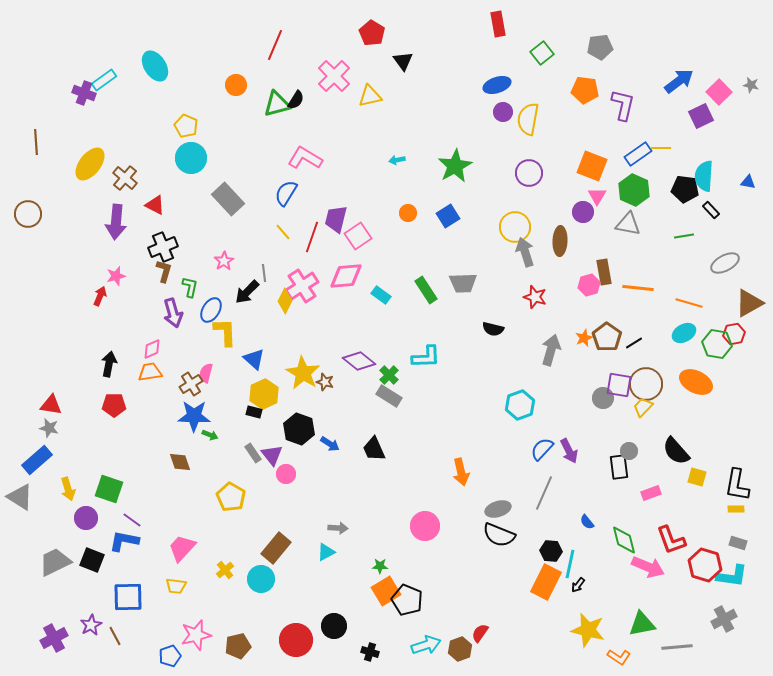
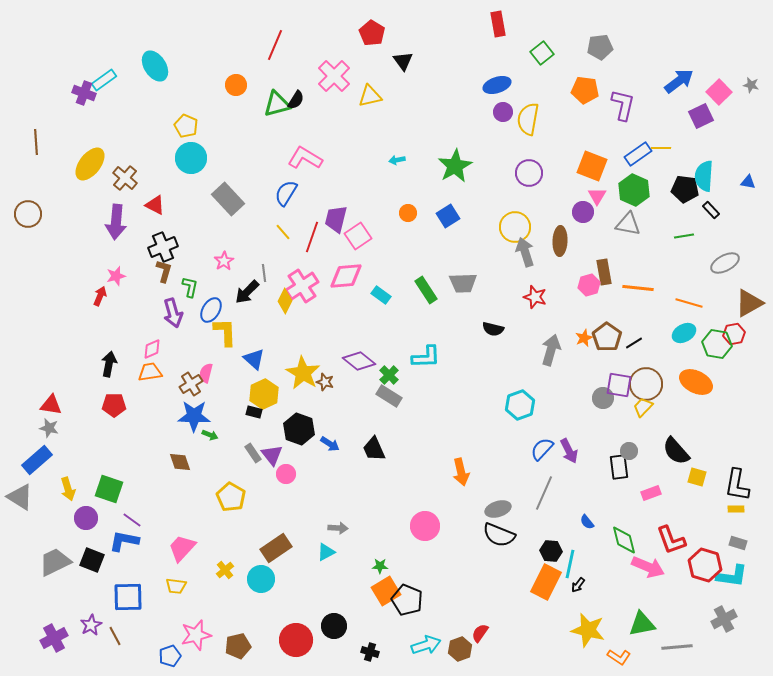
brown rectangle at (276, 548): rotated 16 degrees clockwise
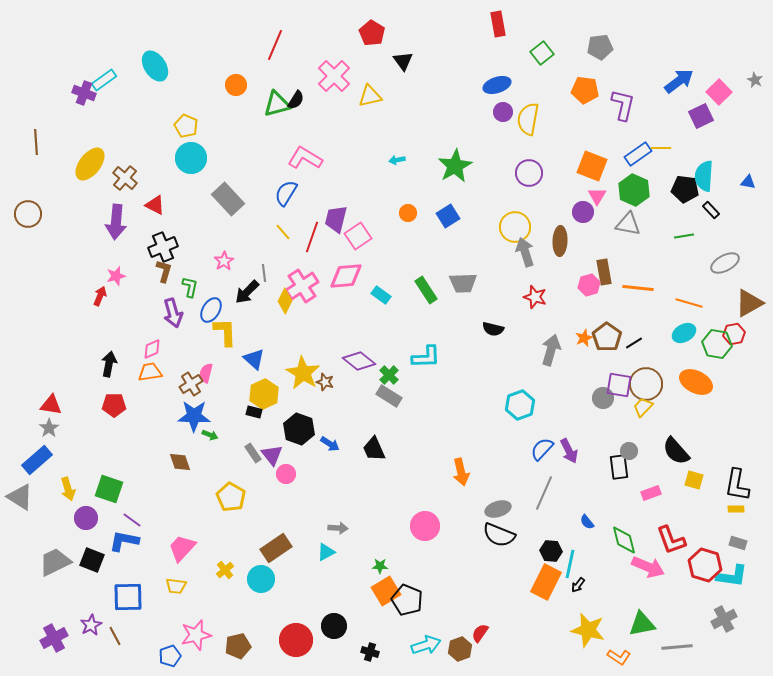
gray star at (751, 85): moved 4 px right, 5 px up; rotated 14 degrees clockwise
gray star at (49, 428): rotated 24 degrees clockwise
yellow square at (697, 477): moved 3 px left, 3 px down
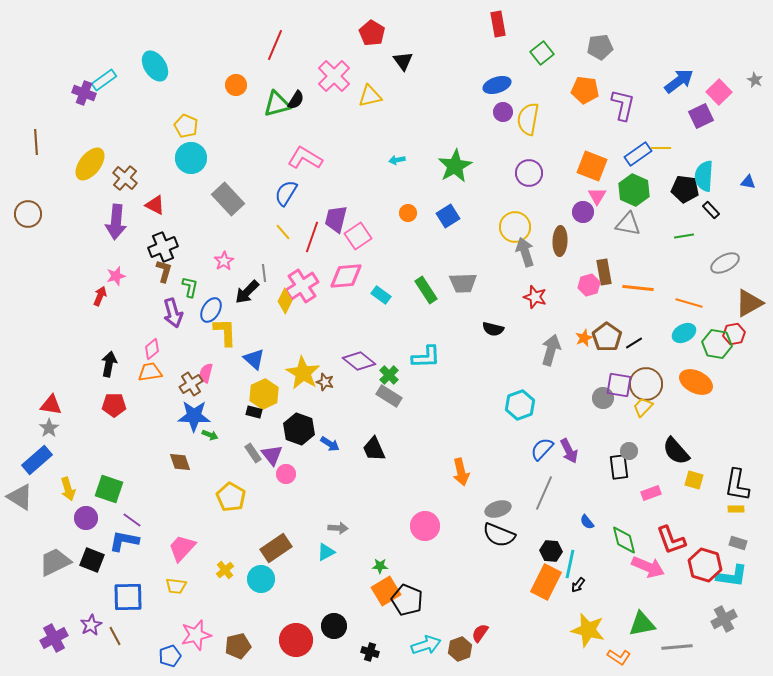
pink diamond at (152, 349): rotated 15 degrees counterclockwise
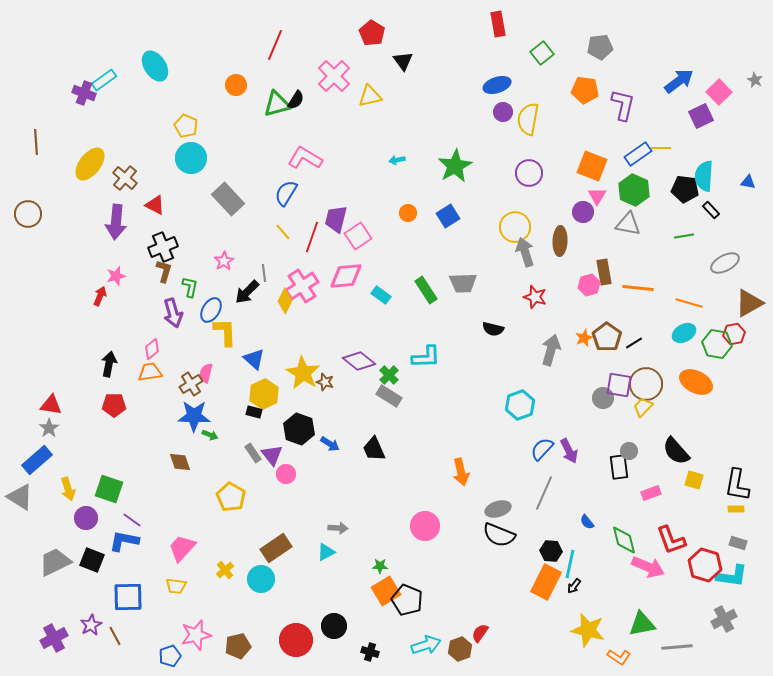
black arrow at (578, 585): moved 4 px left, 1 px down
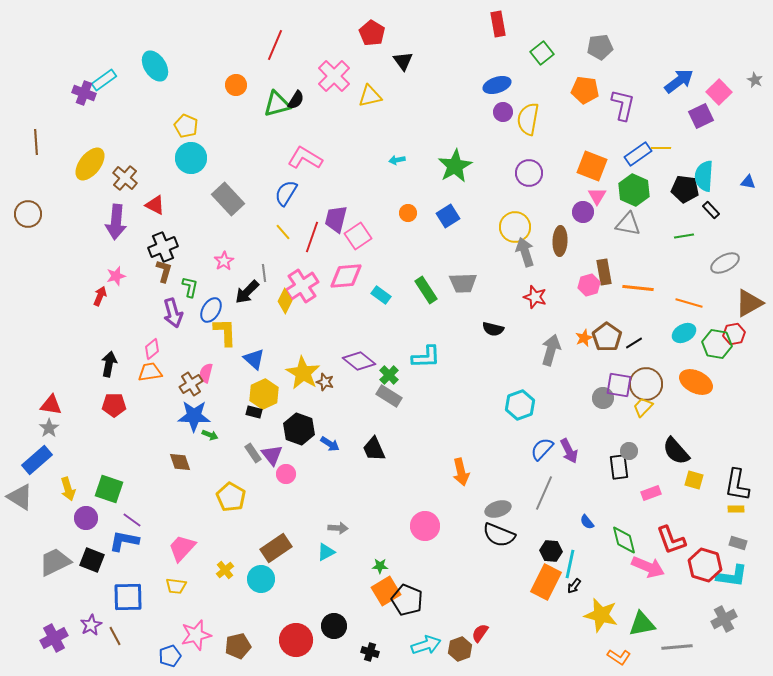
yellow star at (588, 630): moved 13 px right, 15 px up
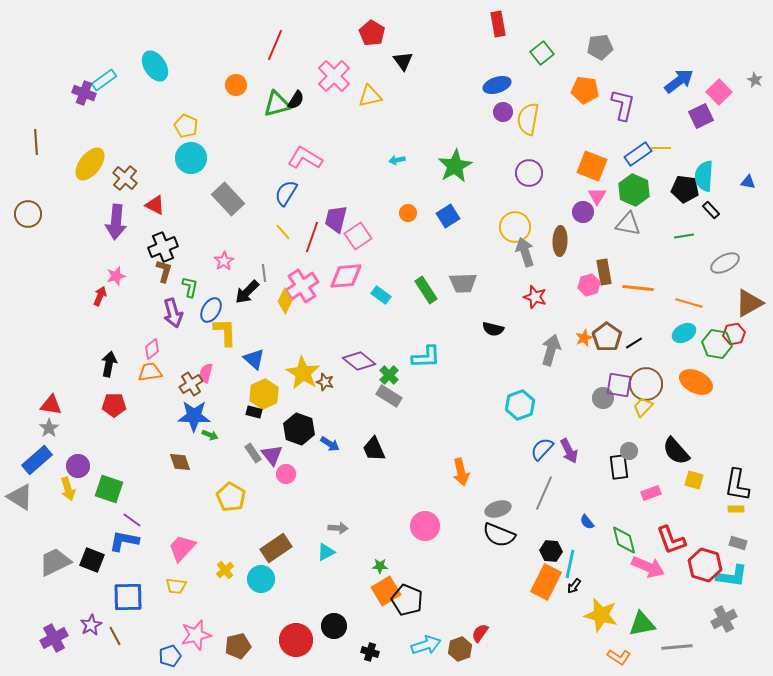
purple circle at (86, 518): moved 8 px left, 52 px up
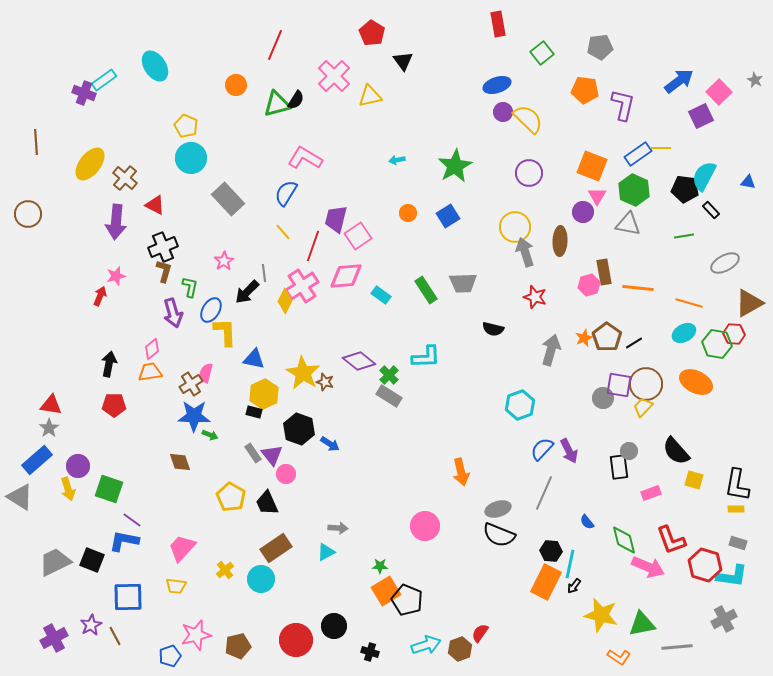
yellow semicircle at (528, 119): rotated 124 degrees clockwise
cyan semicircle at (704, 176): rotated 24 degrees clockwise
red line at (312, 237): moved 1 px right, 9 px down
red hexagon at (734, 334): rotated 15 degrees clockwise
blue triangle at (254, 359): rotated 30 degrees counterclockwise
black trapezoid at (374, 449): moved 107 px left, 54 px down
